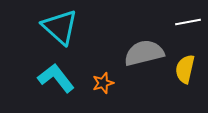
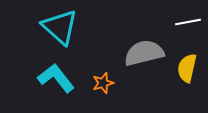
yellow semicircle: moved 2 px right, 1 px up
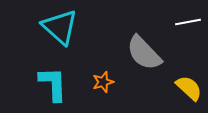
gray semicircle: rotated 120 degrees counterclockwise
yellow semicircle: moved 2 px right, 20 px down; rotated 120 degrees clockwise
cyan L-shape: moved 3 px left, 6 px down; rotated 36 degrees clockwise
orange star: moved 1 px up
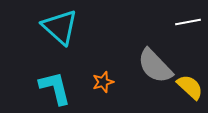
gray semicircle: moved 11 px right, 13 px down
cyan L-shape: moved 2 px right, 4 px down; rotated 12 degrees counterclockwise
yellow semicircle: moved 1 px right, 1 px up
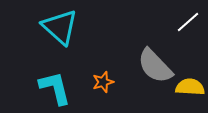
white line: rotated 30 degrees counterclockwise
yellow semicircle: rotated 40 degrees counterclockwise
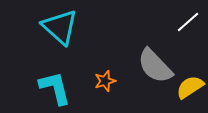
orange star: moved 2 px right, 1 px up
yellow semicircle: rotated 36 degrees counterclockwise
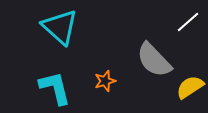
gray semicircle: moved 1 px left, 6 px up
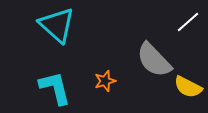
cyan triangle: moved 3 px left, 2 px up
yellow semicircle: moved 2 px left; rotated 120 degrees counterclockwise
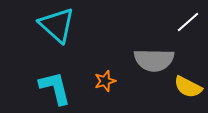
gray semicircle: rotated 45 degrees counterclockwise
